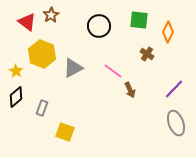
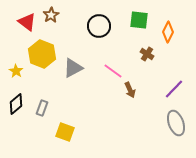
black diamond: moved 7 px down
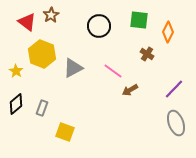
brown arrow: rotated 84 degrees clockwise
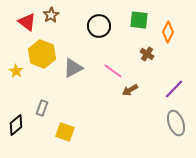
black diamond: moved 21 px down
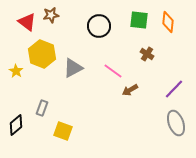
brown star: rotated 21 degrees clockwise
orange diamond: moved 10 px up; rotated 20 degrees counterclockwise
yellow square: moved 2 px left, 1 px up
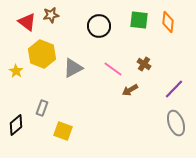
brown cross: moved 3 px left, 10 px down
pink line: moved 2 px up
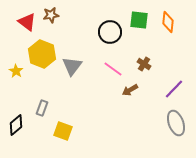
black circle: moved 11 px right, 6 px down
gray triangle: moved 1 px left, 2 px up; rotated 25 degrees counterclockwise
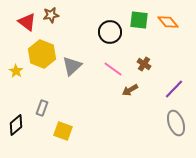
orange diamond: rotated 45 degrees counterclockwise
gray triangle: rotated 10 degrees clockwise
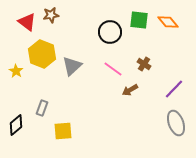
yellow square: rotated 24 degrees counterclockwise
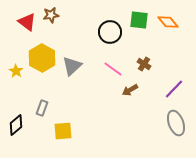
yellow hexagon: moved 4 px down; rotated 8 degrees clockwise
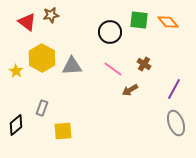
gray triangle: rotated 40 degrees clockwise
purple line: rotated 15 degrees counterclockwise
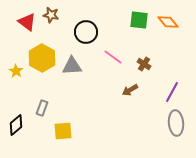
brown star: rotated 21 degrees clockwise
black circle: moved 24 px left
pink line: moved 12 px up
purple line: moved 2 px left, 3 px down
gray ellipse: rotated 15 degrees clockwise
